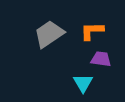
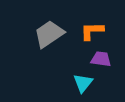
cyan triangle: rotated 10 degrees clockwise
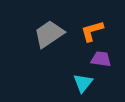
orange L-shape: rotated 15 degrees counterclockwise
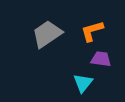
gray trapezoid: moved 2 px left
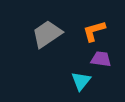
orange L-shape: moved 2 px right
cyan triangle: moved 2 px left, 2 px up
